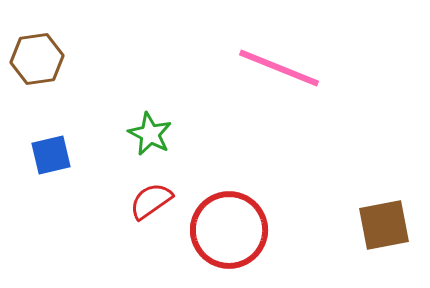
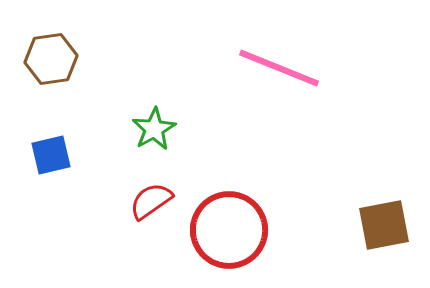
brown hexagon: moved 14 px right
green star: moved 4 px right, 5 px up; rotated 15 degrees clockwise
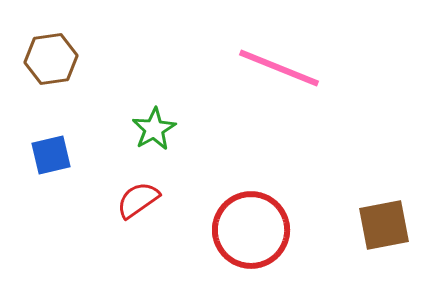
red semicircle: moved 13 px left, 1 px up
red circle: moved 22 px right
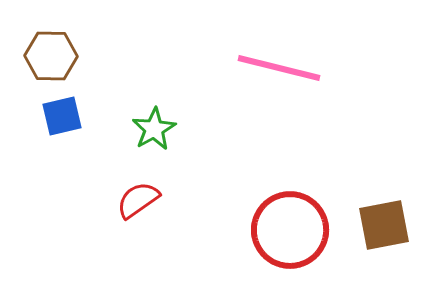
brown hexagon: moved 3 px up; rotated 9 degrees clockwise
pink line: rotated 8 degrees counterclockwise
blue square: moved 11 px right, 39 px up
red circle: moved 39 px right
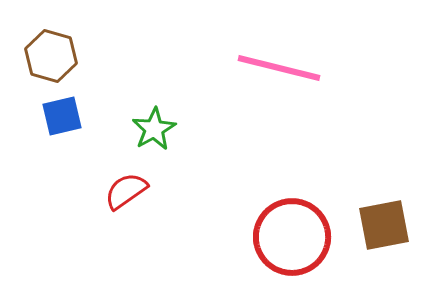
brown hexagon: rotated 15 degrees clockwise
red semicircle: moved 12 px left, 9 px up
red circle: moved 2 px right, 7 px down
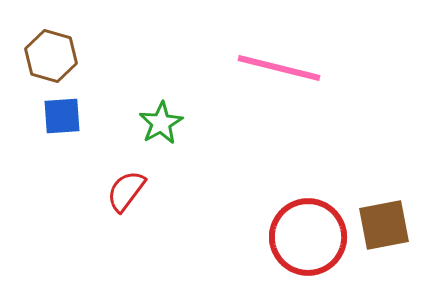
blue square: rotated 9 degrees clockwise
green star: moved 7 px right, 6 px up
red semicircle: rotated 18 degrees counterclockwise
red circle: moved 16 px right
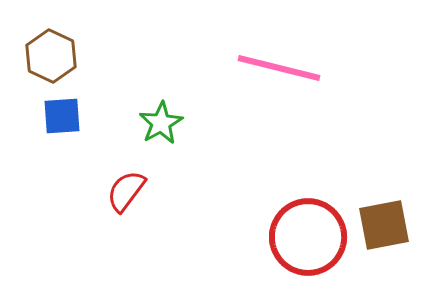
brown hexagon: rotated 9 degrees clockwise
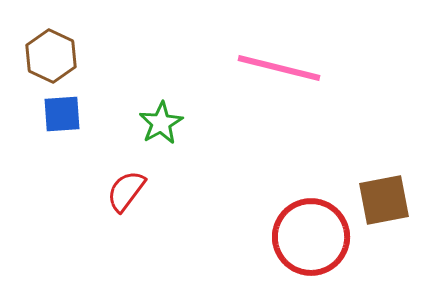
blue square: moved 2 px up
brown square: moved 25 px up
red circle: moved 3 px right
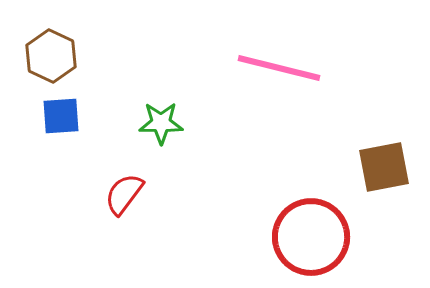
blue square: moved 1 px left, 2 px down
green star: rotated 30 degrees clockwise
red semicircle: moved 2 px left, 3 px down
brown square: moved 33 px up
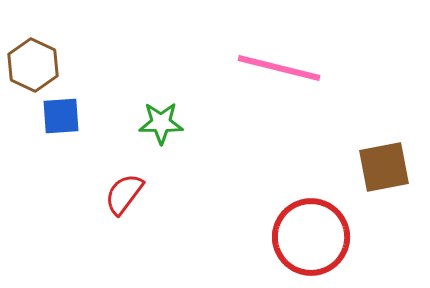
brown hexagon: moved 18 px left, 9 px down
